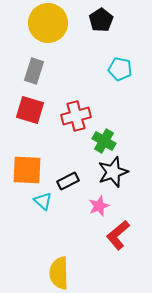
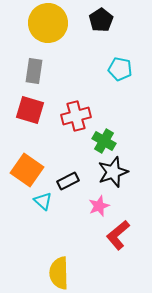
gray rectangle: rotated 10 degrees counterclockwise
orange square: rotated 32 degrees clockwise
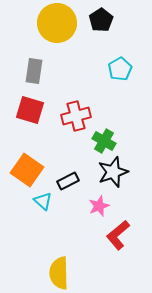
yellow circle: moved 9 px right
cyan pentagon: rotated 30 degrees clockwise
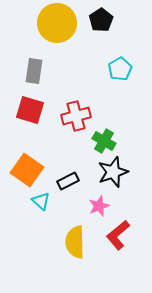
cyan triangle: moved 2 px left
yellow semicircle: moved 16 px right, 31 px up
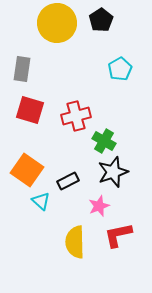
gray rectangle: moved 12 px left, 2 px up
red L-shape: rotated 28 degrees clockwise
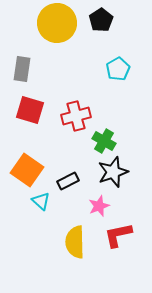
cyan pentagon: moved 2 px left
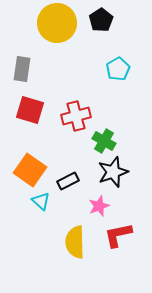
orange square: moved 3 px right
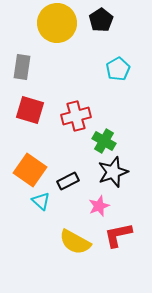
gray rectangle: moved 2 px up
yellow semicircle: rotated 60 degrees counterclockwise
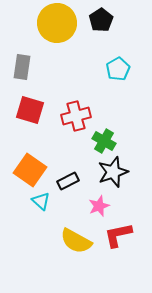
yellow semicircle: moved 1 px right, 1 px up
